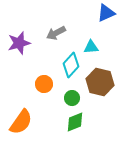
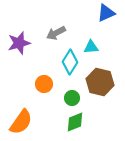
cyan diamond: moved 1 px left, 3 px up; rotated 10 degrees counterclockwise
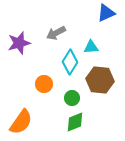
brown hexagon: moved 2 px up; rotated 8 degrees counterclockwise
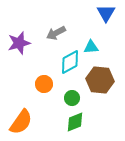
blue triangle: rotated 36 degrees counterclockwise
cyan diamond: rotated 30 degrees clockwise
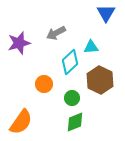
cyan diamond: rotated 15 degrees counterclockwise
brown hexagon: rotated 20 degrees clockwise
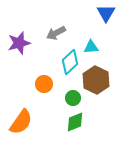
brown hexagon: moved 4 px left
green circle: moved 1 px right
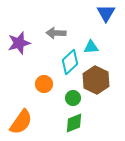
gray arrow: rotated 30 degrees clockwise
green diamond: moved 1 px left, 1 px down
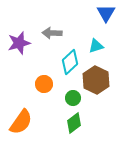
gray arrow: moved 4 px left
cyan triangle: moved 5 px right, 1 px up; rotated 14 degrees counterclockwise
green diamond: rotated 15 degrees counterclockwise
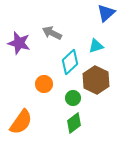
blue triangle: rotated 18 degrees clockwise
gray arrow: rotated 24 degrees clockwise
purple star: rotated 30 degrees clockwise
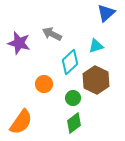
gray arrow: moved 1 px down
